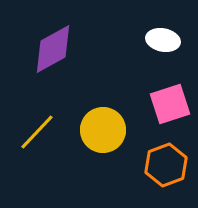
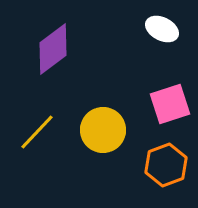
white ellipse: moved 1 px left, 11 px up; rotated 16 degrees clockwise
purple diamond: rotated 8 degrees counterclockwise
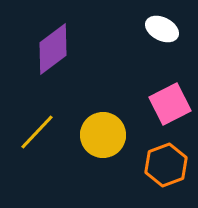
pink square: rotated 9 degrees counterclockwise
yellow circle: moved 5 px down
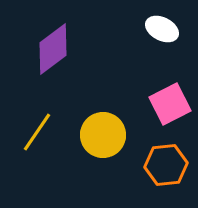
yellow line: rotated 9 degrees counterclockwise
orange hexagon: rotated 15 degrees clockwise
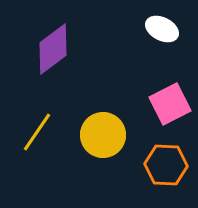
orange hexagon: rotated 9 degrees clockwise
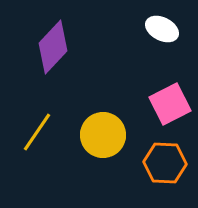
purple diamond: moved 2 px up; rotated 10 degrees counterclockwise
orange hexagon: moved 1 px left, 2 px up
